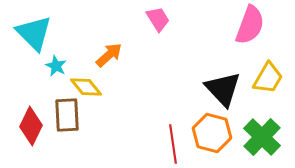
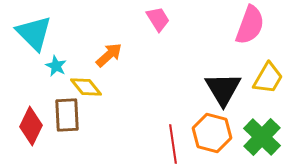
black triangle: rotated 12 degrees clockwise
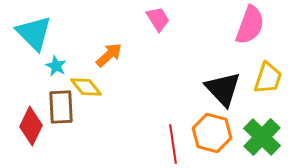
yellow trapezoid: rotated 12 degrees counterclockwise
black triangle: rotated 12 degrees counterclockwise
brown rectangle: moved 6 px left, 8 px up
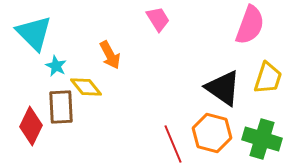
orange arrow: moved 1 px right; rotated 104 degrees clockwise
black triangle: moved 1 px up; rotated 12 degrees counterclockwise
green cross: moved 2 px down; rotated 27 degrees counterclockwise
red line: rotated 15 degrees counterclockwise
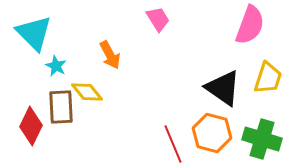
yellow diamond: moved 1 px right, 5 px down
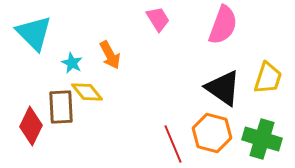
pink semicircle: moved 27 px left
cyan star: moved 16 px right, 3 px up
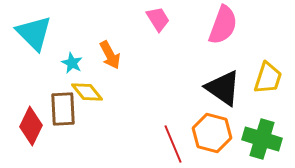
brown rectangle: moved 2 px right, 2 px down
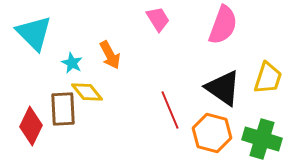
red line: moved 3 px left, 34 px up
